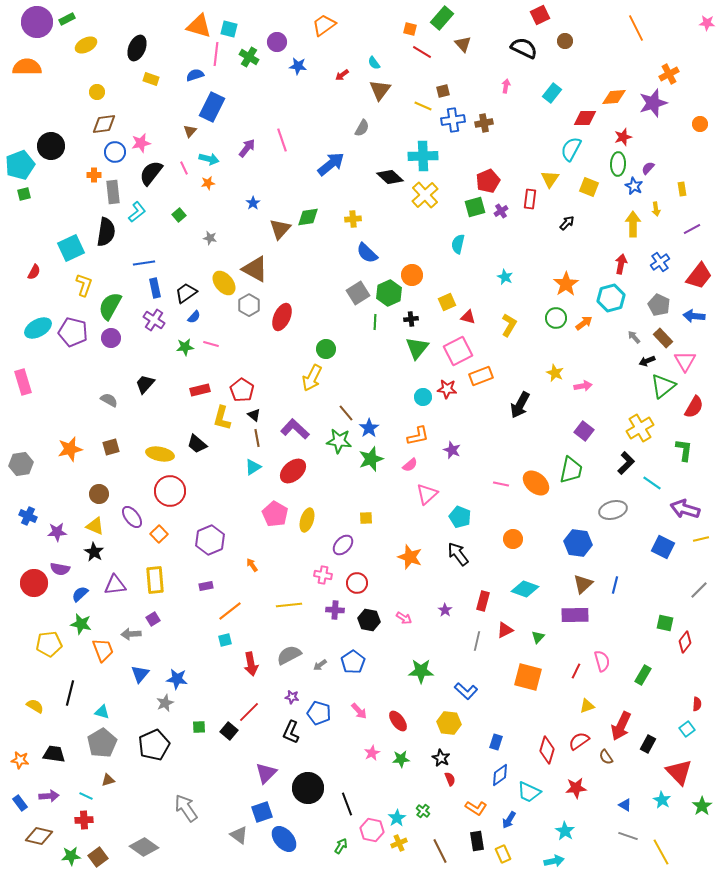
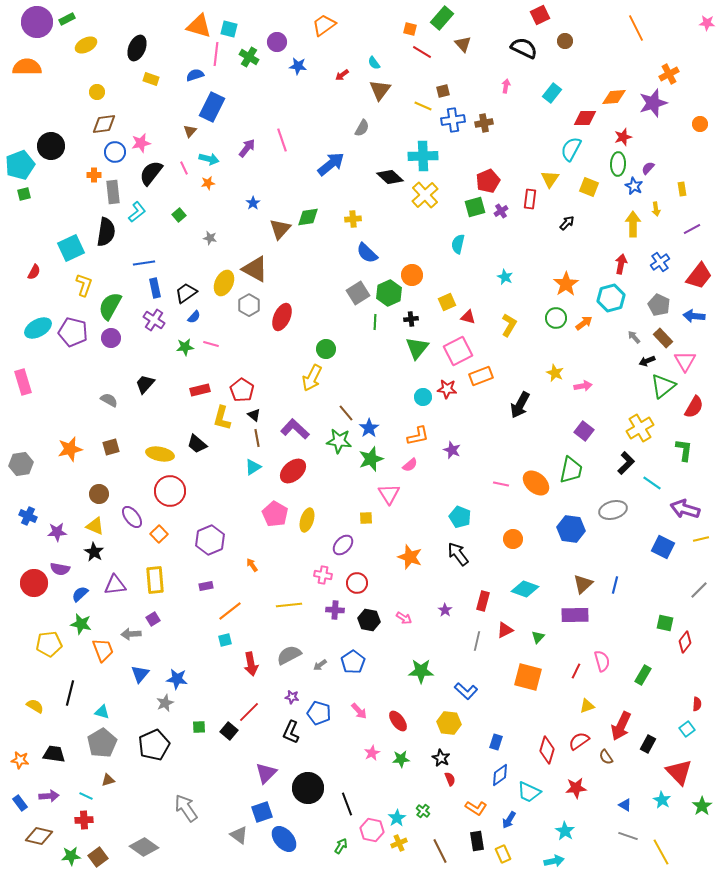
yellow ellipse at (224, 283): rotated 65 degrees clockwise
pink triangle at (427, 494): moved 38 px left; rotated 20 degrees counterclockwise
blue hexagon at (578, 543): moved 7 px left, 14 px up
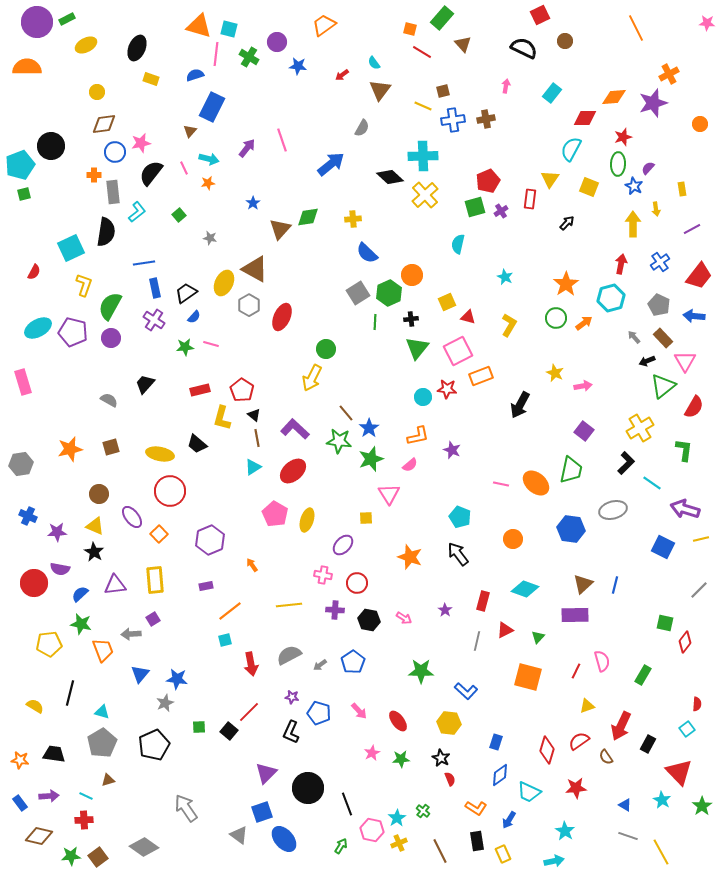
brown cross at (484, 123): moved 2 px right, 4 px up
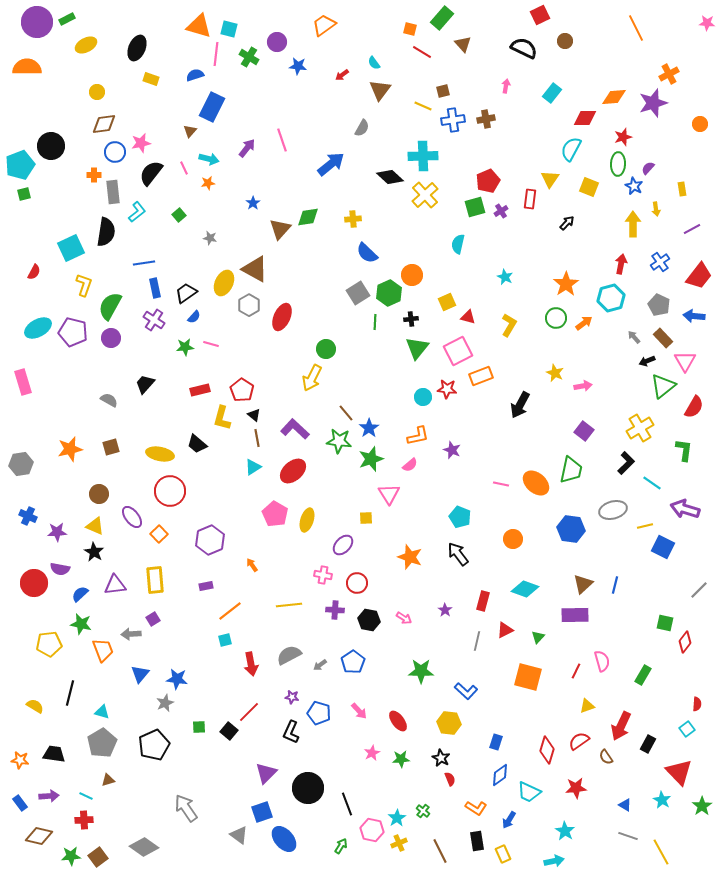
yellow line at (701, 539): moved 56 px left, 13 px up
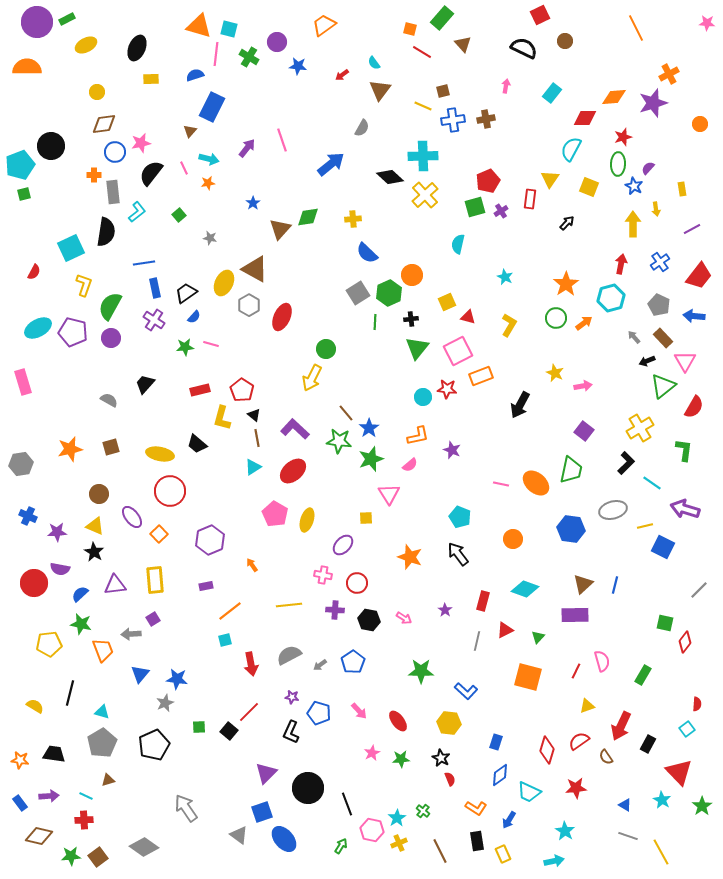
yellow rectangle at (151, 79): rotated 21 degrees counterclockwise
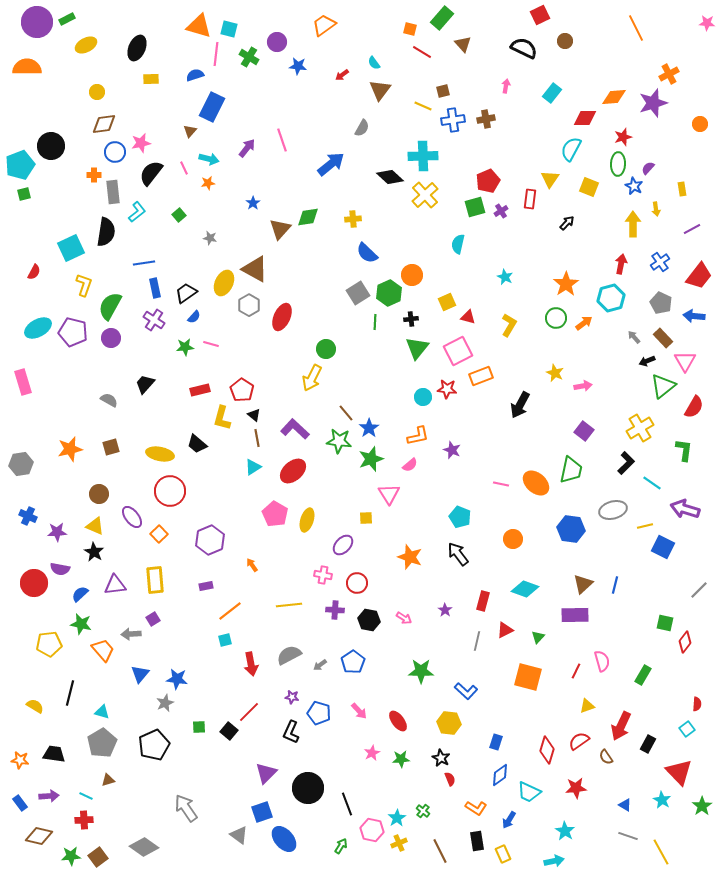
gray pentagon at (659, 305): moved 2 px right, 2 px up
orange trapezoid at (103, 650): rotated 20 degrees counterclockwise
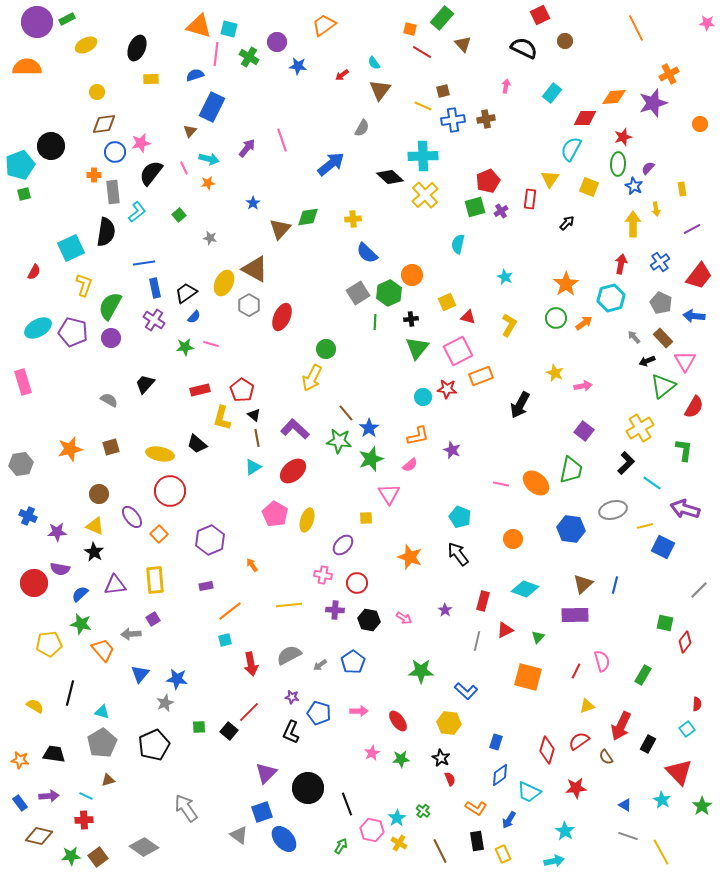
pink arrow at (359, 711): rotated 48 degrees counterclockwise
yellow cross at (399, 843): rotated 35 degrees counterclockwise
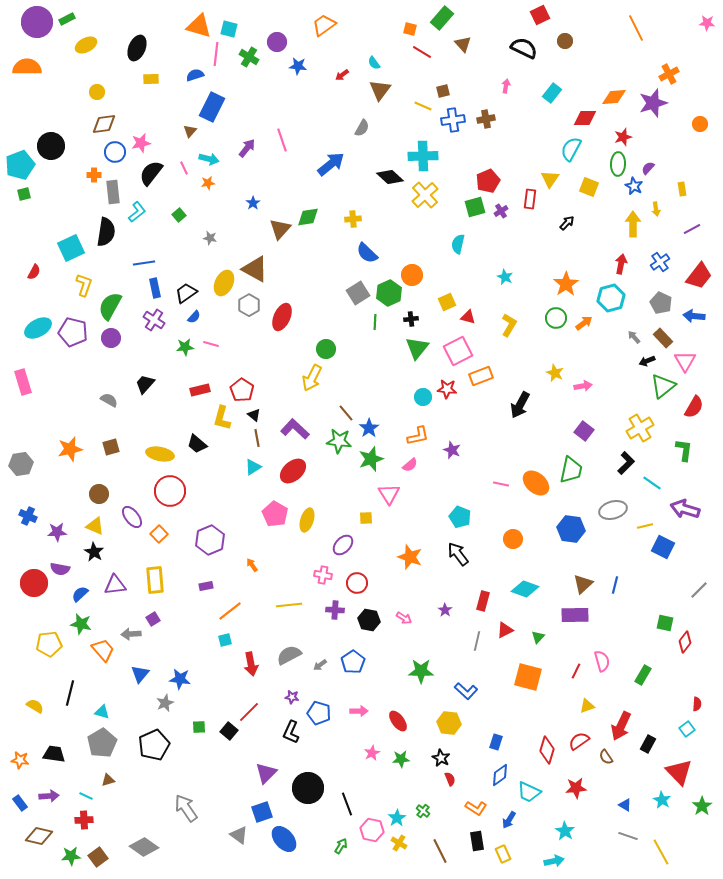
blue star at (177, 679): moved 3 px right
